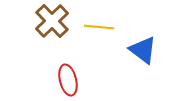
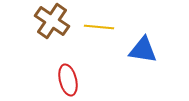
brown cross: rotated 12 degrees counterclockwise
blue triangle: rotated 28 degrees counterclockwise
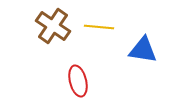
brown cross: moved 1 px right, 5 px down
red ellipse: moved 10 px right, 1 px down
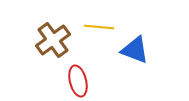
brown cross: moved 14 px down; rotated 20 degrees clockwise
blue triangle: moved 8 px left; rotated 12 degrees clockwise
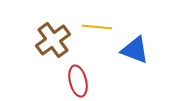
yellow line: moved 2 px left
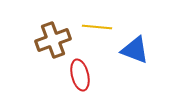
brown cross: rotated 16 degrees clockwise
red ellipse: moved 2 px right, 6 px up
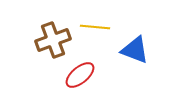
yellow line: moved 2 px left
red ellipse: rotated 64 degrees clockwise
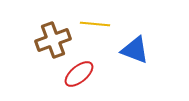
yellow line: moved 3 px up
red ellipse: moved 1 px left, 1 px up
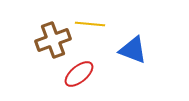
yellow line: moved 5 px left
blue triangle: moved 2 px left
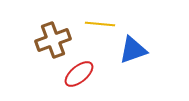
yellow line: moved 10 px right
blue triangle: rotated 40 degrees counterclockwise
